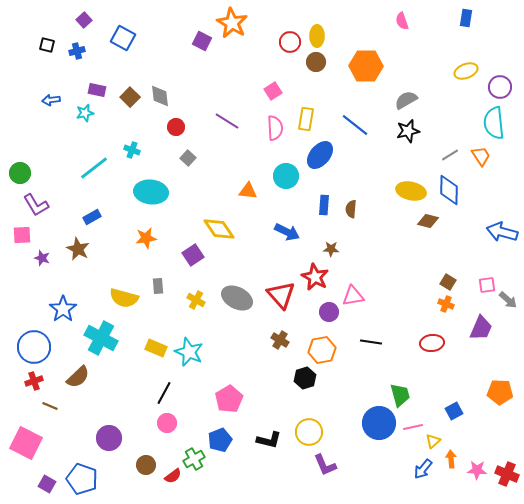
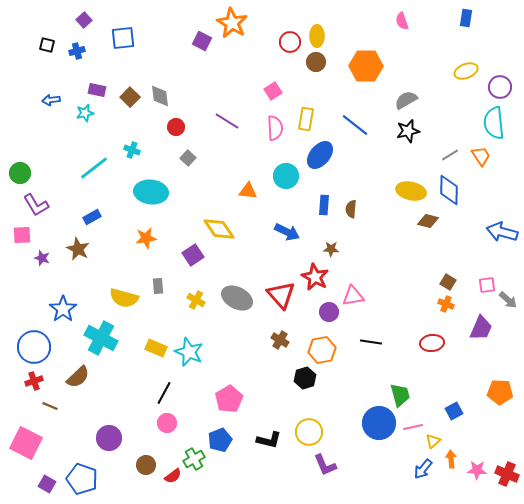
blue square at (123, 38): rotated 35 degrees counterclockwise
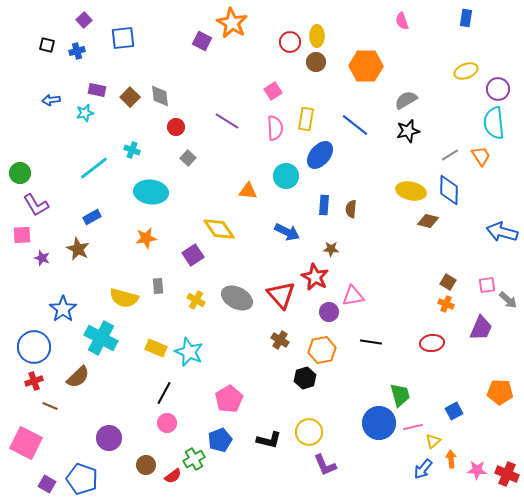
purple circle at (500, 87): moved 2 px left, 2 px down
